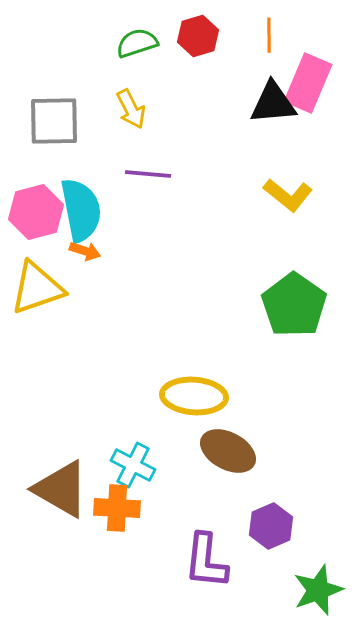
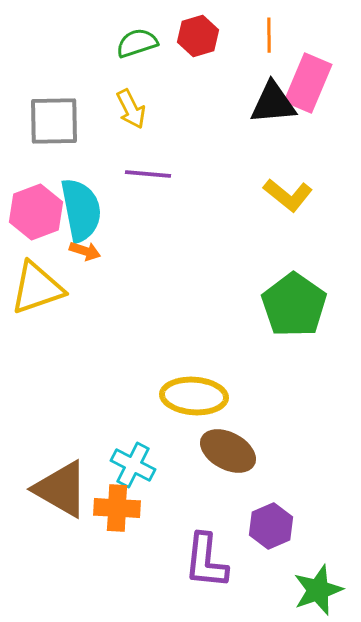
pink hexagon: rotated 6 degrees counterclockwise
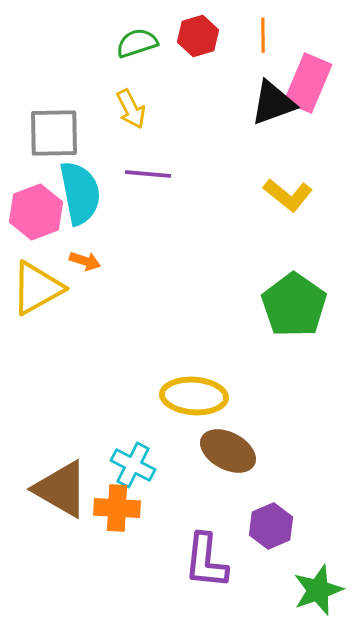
orange line: moved 6 px left
black triangle: rotated 15 degrees counterclockwise
gray square: moved 12 px down
cyan semicircle: moved 1 px left, 17 px up
orange arrow: moved 10 px down
yellow triangle: rotated 10 degrees counterclockwise
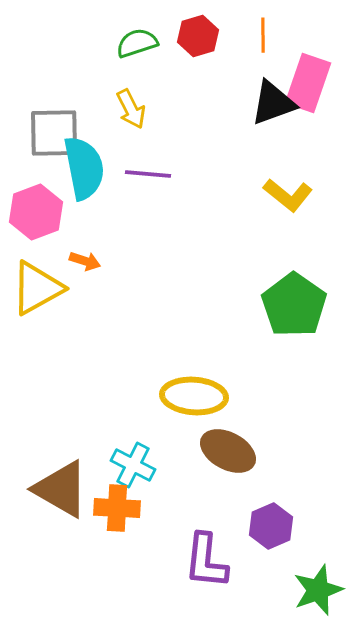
pink rectangle: rotated 4 degrees counterclockwise
cyan semicircle: moved 4 px right, 25 px up
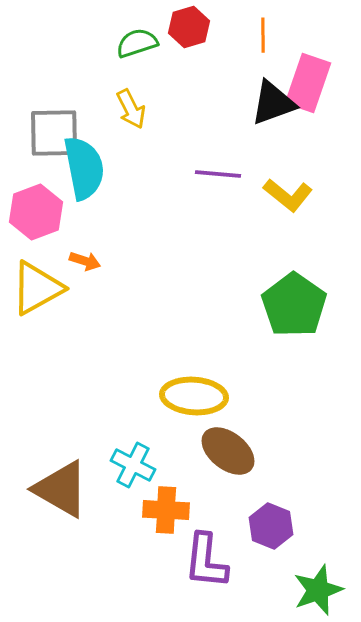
red hexagon: moved 9 px left, 9 px up
purple line: moved 70 px right
brown ellipse: rotated 10 degrees clockwise
orange cross: moved 49 px right, 2 px down
purple hexagon: rotated 15 degrees counterclockwise
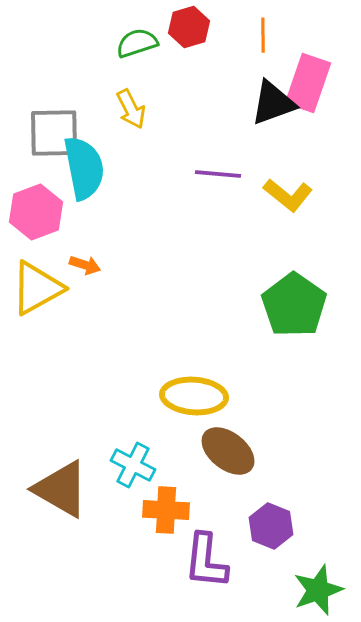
orange arrow: moved 4 px down
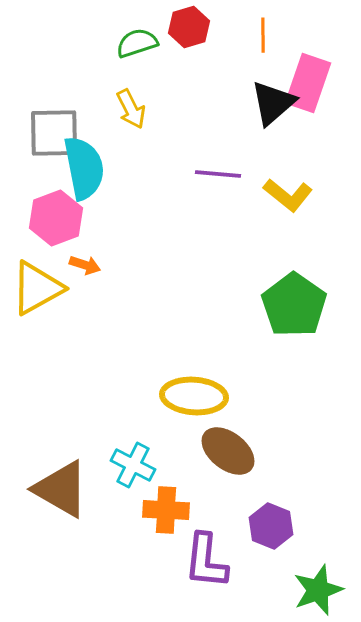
black triangle: rotated 21 degrees counterclockwise
pink hexagon: moved 20 px right, 6 px down
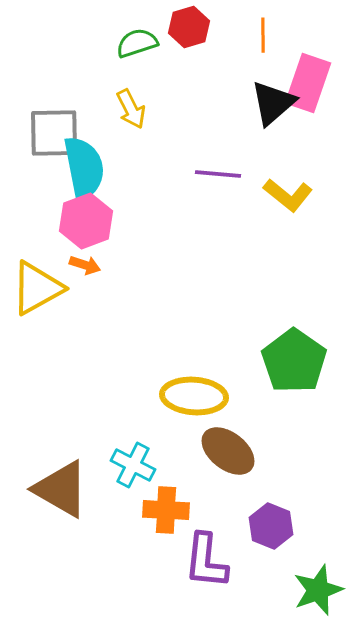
pink hexagon: moved 30 px right, 3 px down
green pentagon: moved 56 px down
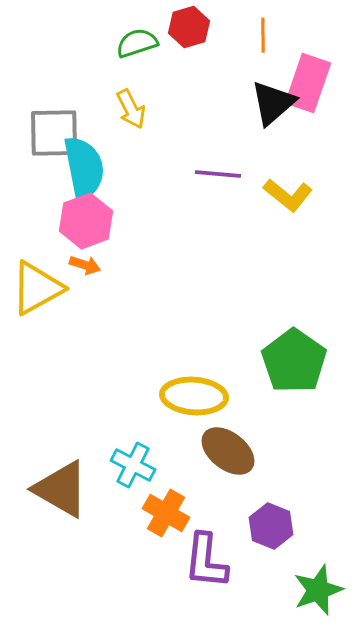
orange cross: moved 3 px down; rotated 27 degrees clockwise
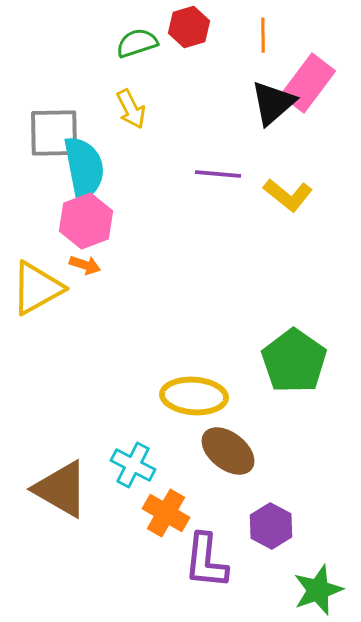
pink rectangle: rotated 18 degrees clockwise
purple hexagon: rotated 6 degrees clockwise
